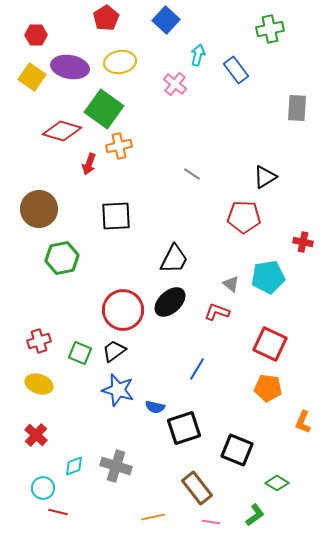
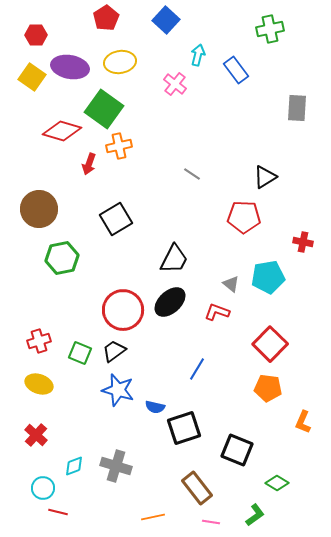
black square at (116, 216): moved 3 px down; rotated 28 degrees counterclockwise
red square at (270, 344): rotated 20 degrees clockwise
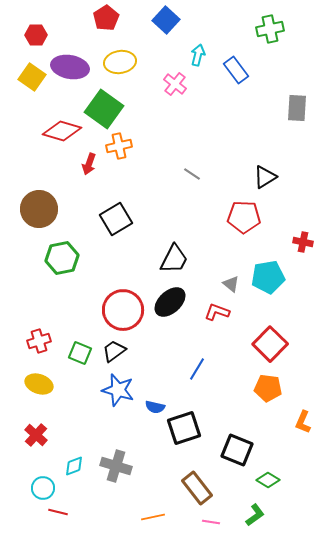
green diamond at (277, 483): moved 9 px left, 3 px up
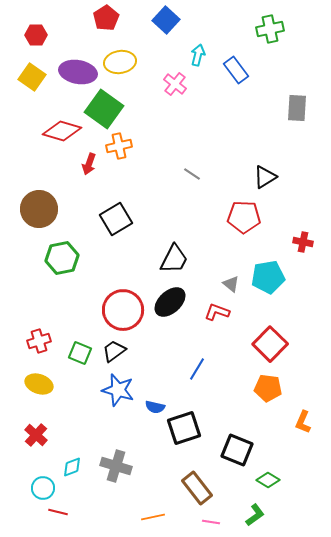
purple ellipse at (70, 67): moved 8 px right, 5 px down
cyan diamond at (74, 466): moved 2 px left, 1 px down
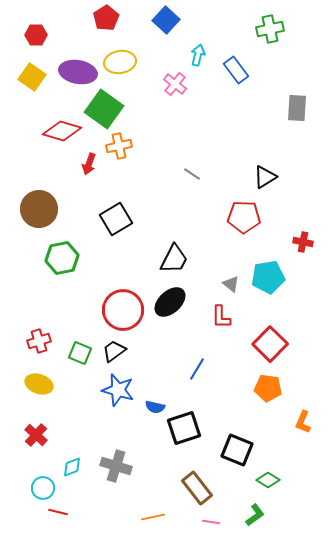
red L-shape at (217, 312): moved 4 px right, 5 px down; rotated 110 degrees counterclockwise
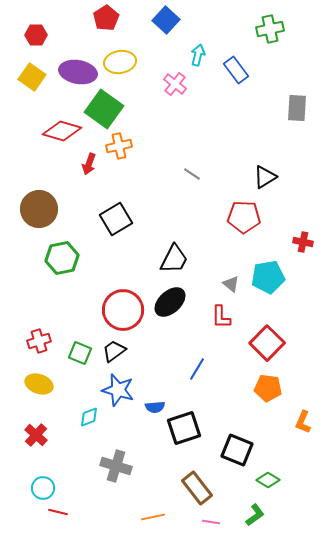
red square at (270, 344): moved 3 px left, 1 px up
blue semicircle at (155, 407): rotated 18 degrees counterclockwise
cyan diamond at (72, 467): moved 17 px right, 50 px up
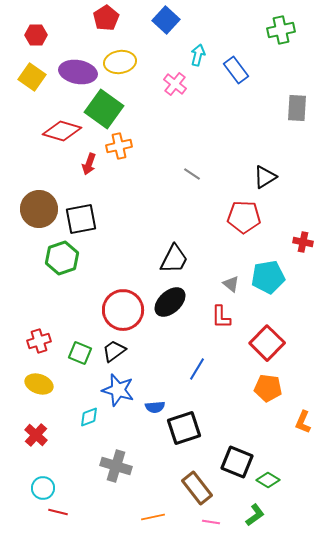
green cross at (270, 29): moved 11 px right, 1 px down
black square at (116, 219): moved 35 px left; rotated 20 degrees clockwise
green hexagon at (62, 258): rotated 8 degrees counterclockwise
black square at (237, 450): moved 12 px down
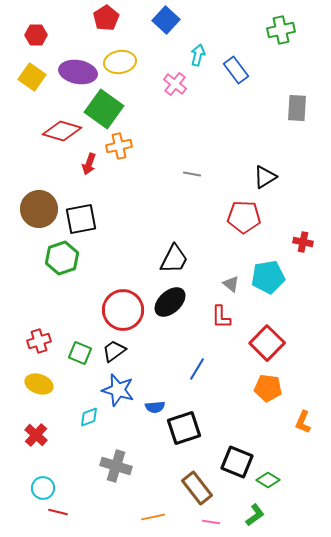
gray line at (192, 174): rotated 24 degrees counterclockwise
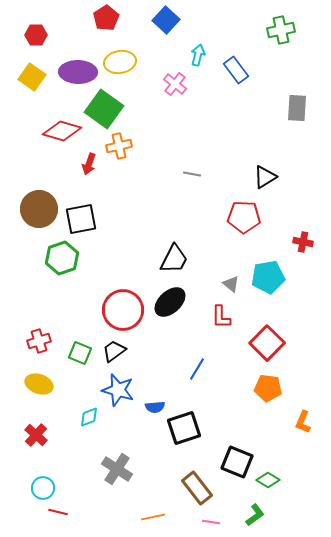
purple ellipse at (78, 72): rotated 9 degrees counterclockwise
gray cross at (116, 466): moved 1 px right, 3 px down; rotated 16 degrees clockwise
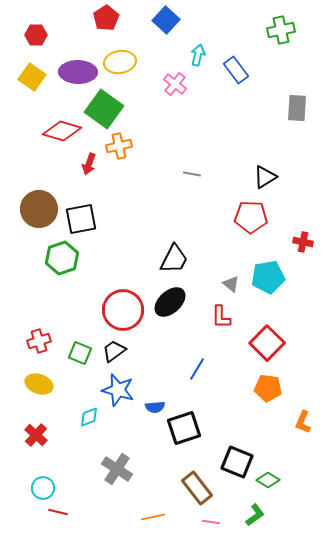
red pentagon at (244, 217): moved 7 px right
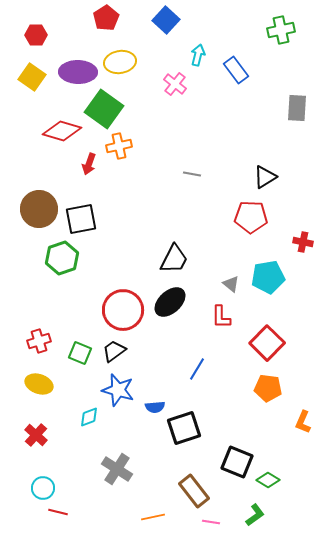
brown rectangle at (197, 488): moved 3 px left, 3 px down
